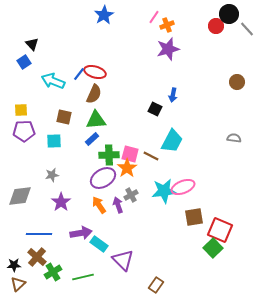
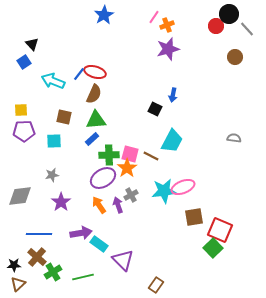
brown circle at (237, 82): moved 2 px left, 25 px up
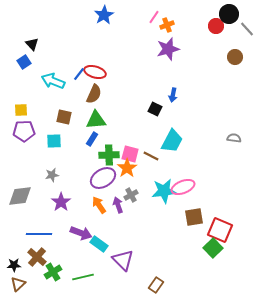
blue rectangle at (92, 139): rotated 16 degrees counterclockwise
purple arrow at (81, 233): rotated 30 degrees clockwise
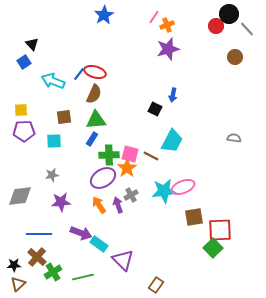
brown square at (64, 117): rotated 21 degrees counterclockwise
purple star at (61, 202): rotated 30 degrees clockwise
red square at (220, 230): rotated 25 degrees counterclockwise
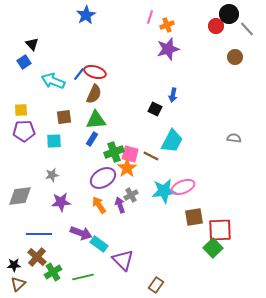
blue star at (104, 15): moved 18 px left
pink line at (154, 17): moved 4 px left; rotated 16 degrees counterclockwise
green cross at (109, 155): moved 5 px right, 3 px up; rotated 18 degrees counterclockwise
purple arrow at (118, 205): moved 2 px right
